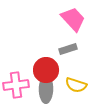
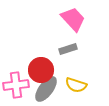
red circle: moved 5 px left
gray ellipse: rotated 36 degrees clockwise
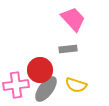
gray rectangle: rotated 12 degrees clockwise
red circle: moved 1 px left
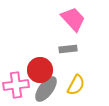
yellow semicircle: rotated 80 degrees counterclockwise
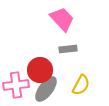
pink trapezoid: moved 11 px left
yellow semicircle: moved 5 px right
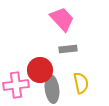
yellow semicircle: moved 2 px up; rotated 40 degrees counterclockwise
gray ellipse: moved 6 px right; rotated 44 degrees counterclockwise
